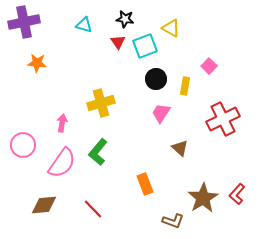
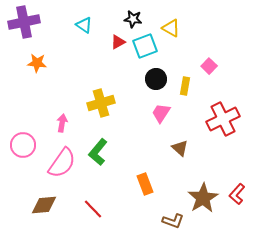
black star: moved 8 px right
cyan triangle: rotated 18 degrees clockwise
red triangle: rotated 35 degrees clockwise
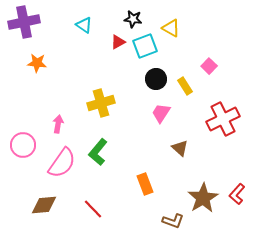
yellow rectangle: rotated 42 degrees counterclockwise
pink arrow: moved 4 px left, 1 px down
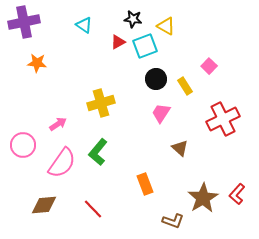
yellow triangle: moved 5 px left, 2 px up
pink arrow: rotated 48 degrees clockwise
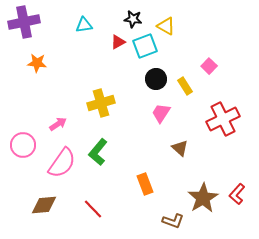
cyan triangle: rotated 42 degrees counterclockwise
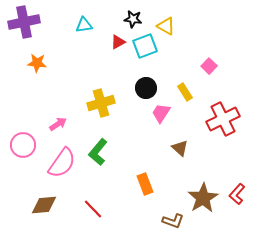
black circle: moved 10 px left, 9 px down
yellow rectangle: moved 6 px down
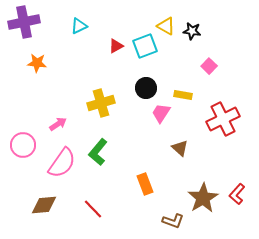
black star: moved 59 px right, 12 px down
cyan triangle: moved 5 px left, 1 px down; rotated 18 degrees counterclockwise
red triangle: moved 2 px left, 4 px down
yellow rectangle: moved 2 px left, 3 px down; rotated 48 degrees counterclockwise
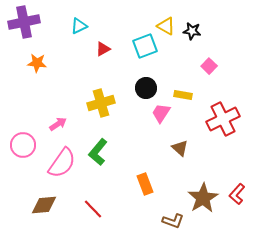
red triangle: moved 13 px left, 3 px down
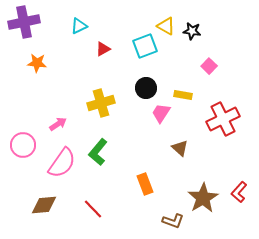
red L-shape: moved 2 px right, 2 px up
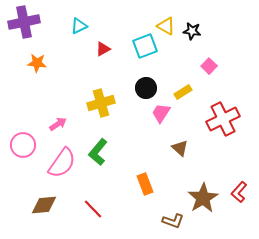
yellow rectangle: moved 3 px up; rotated 42 degrees counterclockwise
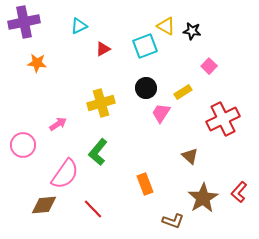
brown triangle: moved 10 px right, 8 px down
pink semicircle: moved 3 px right, 11 px down
